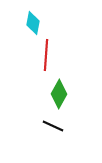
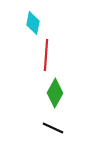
green diamond: moved 4 px left, 1 px up
black line: moved 2 px down
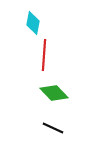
red line: moved 2 px left
green diamond: moved 1 px left; rotated 72 degrees counterclockwise
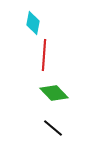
black line: rotated 15 degrees clockwise
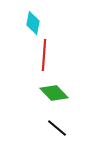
black line: moved 4 px right
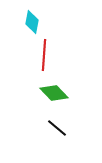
cyan diamond: moved 1 px left, 1 px up
